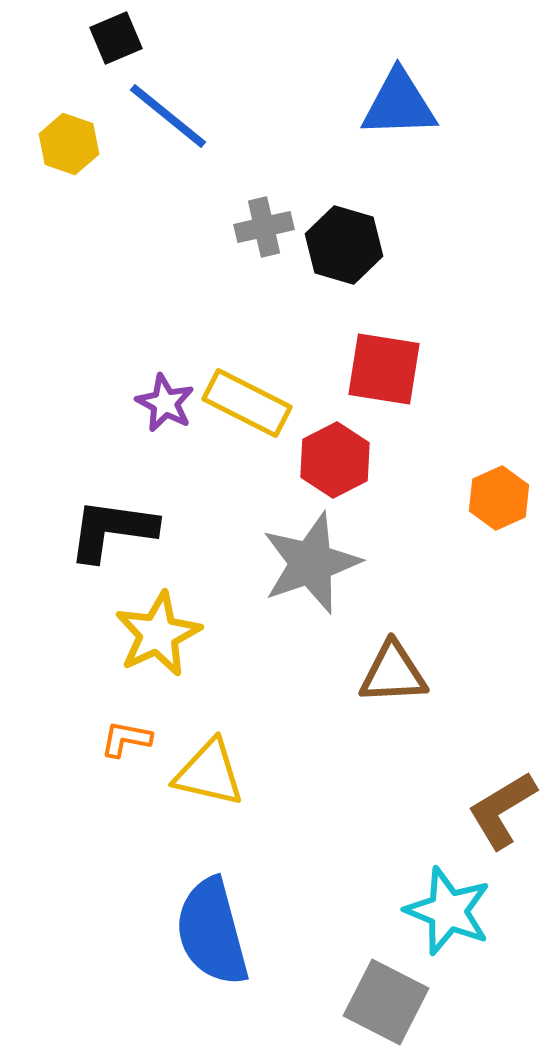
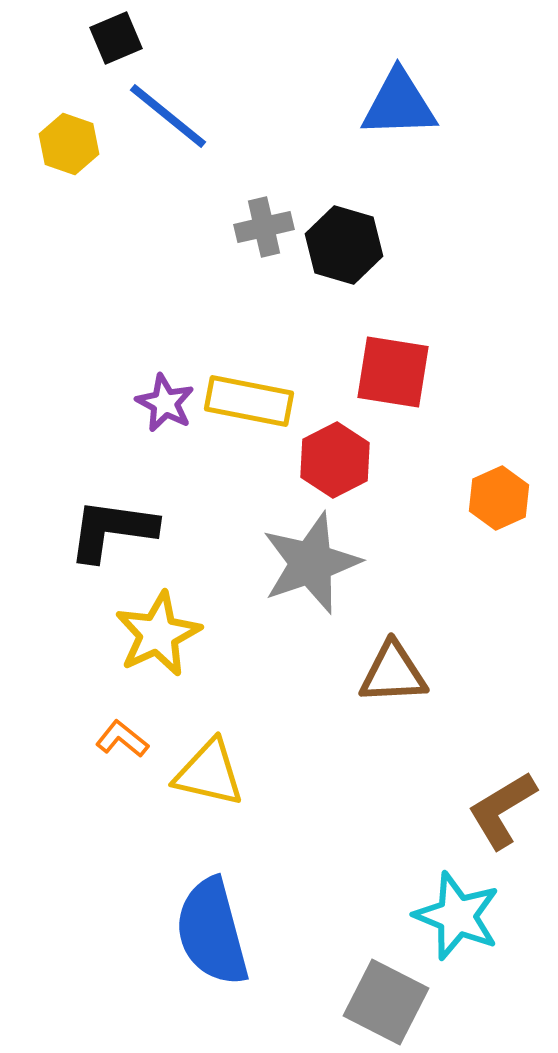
red square: moved 9 px right, 3 px down
yellow rectangle: moved 2 px right, 2 px up; rotated 16 degrees counterclockwise
orange L-shape: moved 4 px left; rotated 28 degrees clockwise
cyan star: moved 9 px right, 5 px down
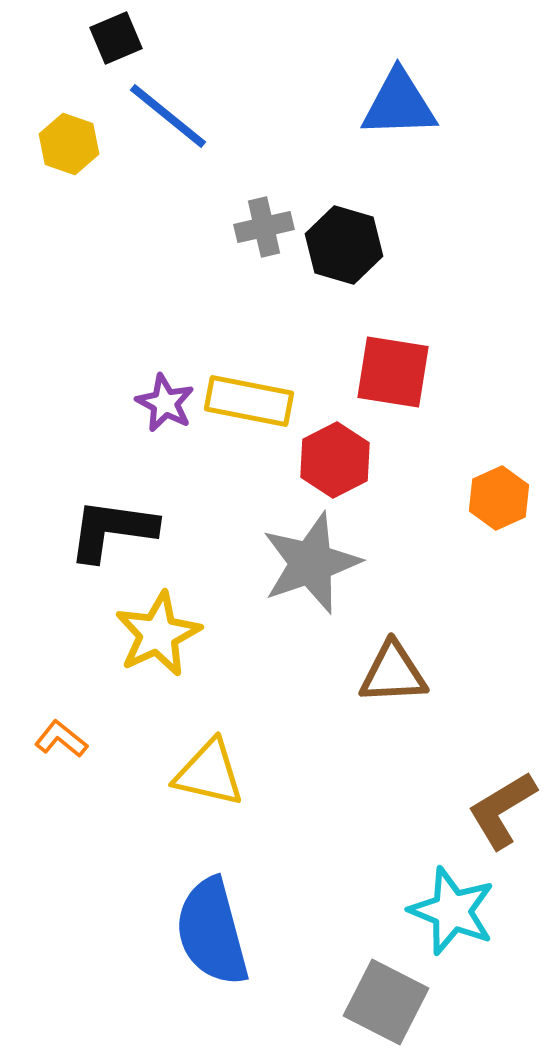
orange L-shape: moved 61 px left
cyan star: moved 5 px left, 5 px up
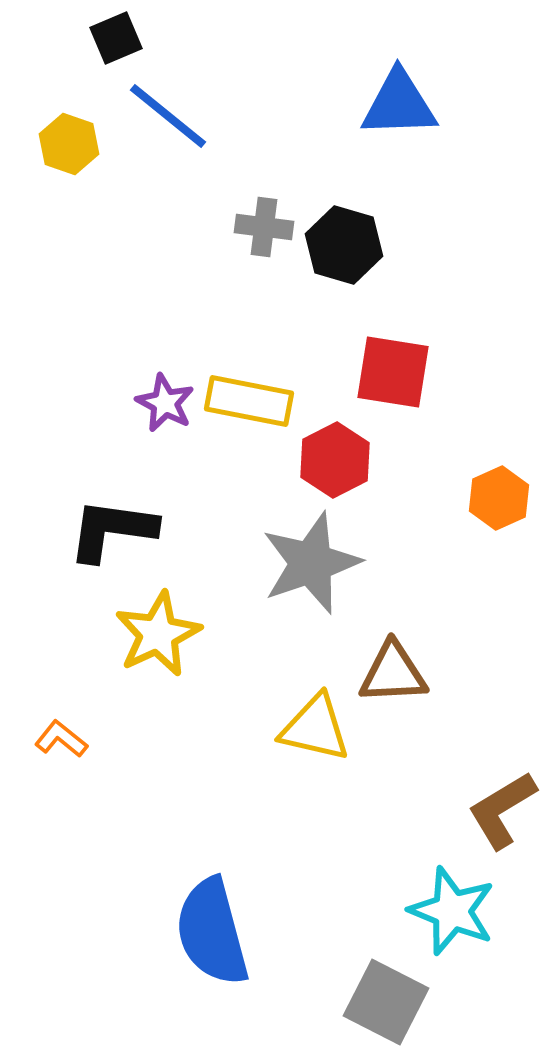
gray cross: rotated 20 degrees clockwise
yellow triangle: moved 106 px right, 45 px up
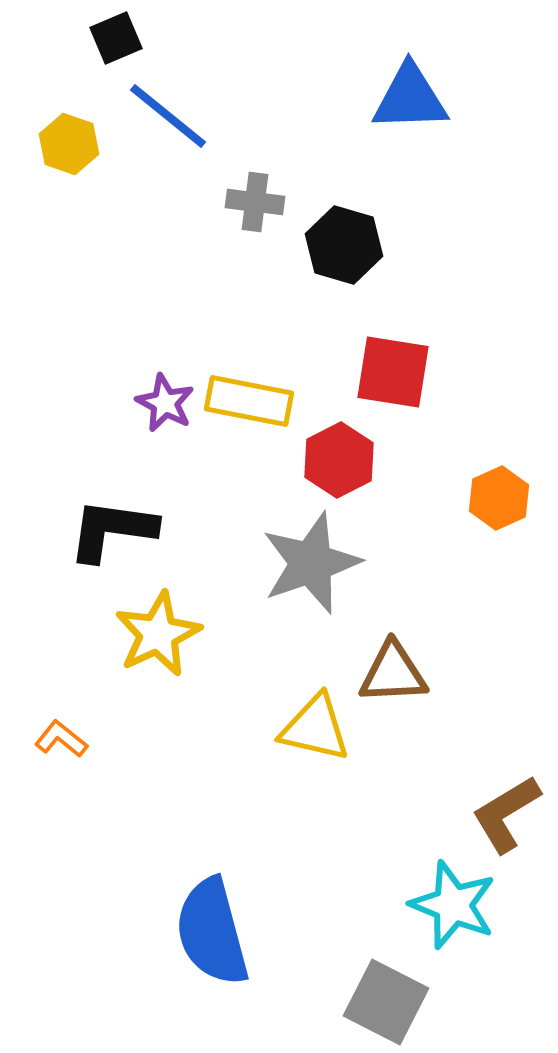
blue triangle: moved 11 px right, 6 px up
gray cross: moved 9 px left, 25 px up
red hexagon: moved 4 px right
brown L-shape: moved 4 px right, 4 px down
cyan star: moved 1 px right, 6 px up
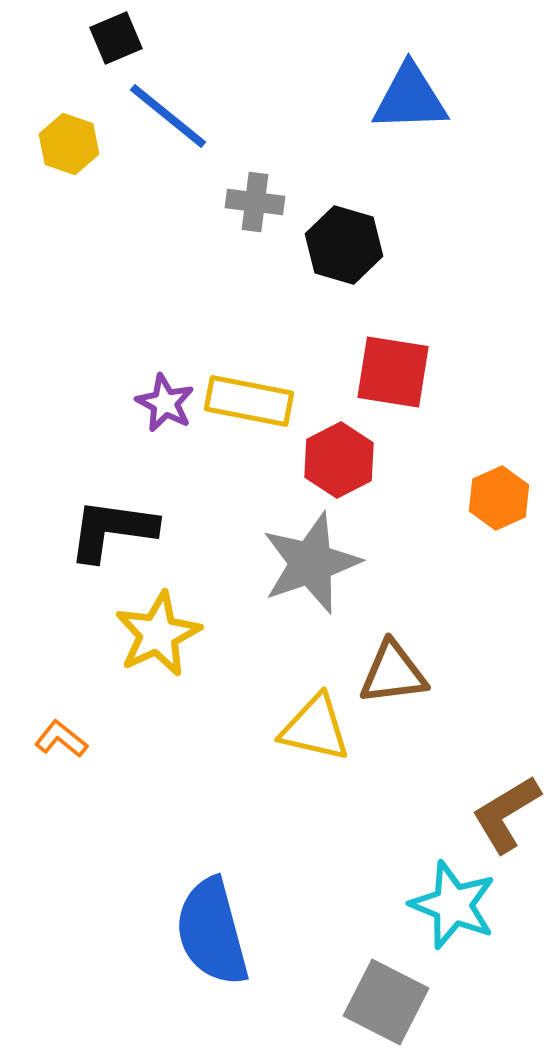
brown triangle: rotated 4 degrees counterclockwise
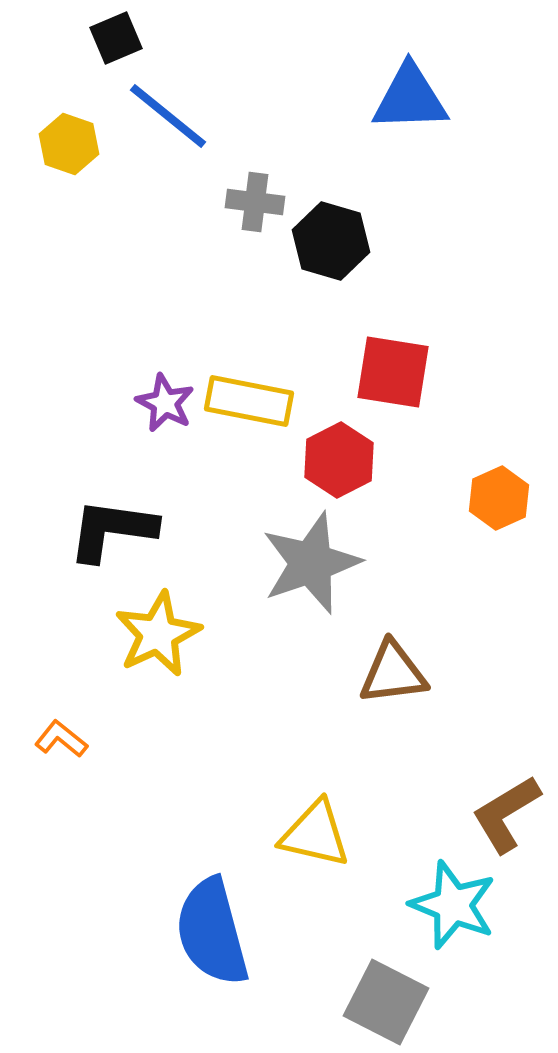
black hexagon: moved 13 px left, 4 px up
yellow triangle: moved 106 px down
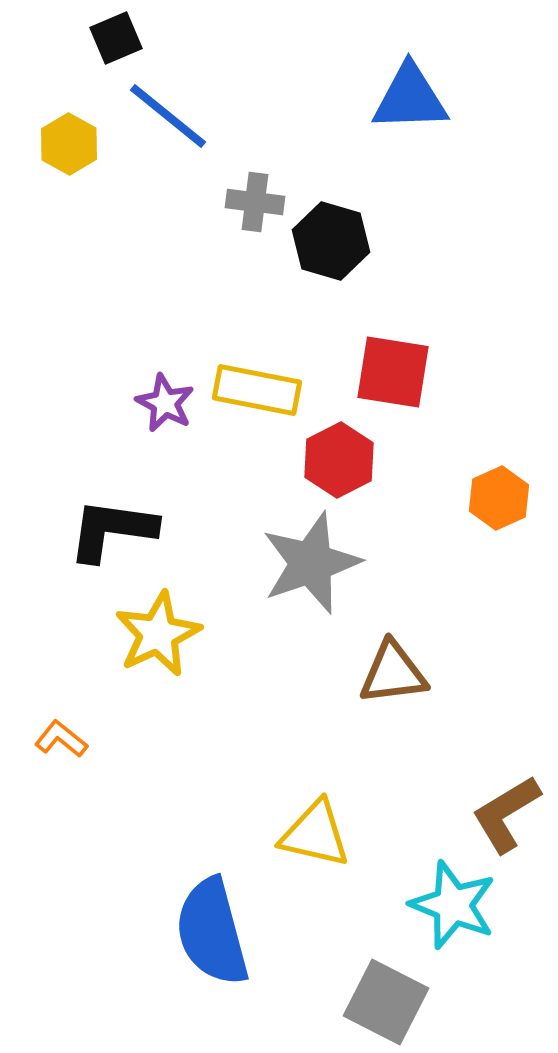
yellow hexagon: rotated 10 degrees clockwise
yellow rectangle: moved 8 px right, 11 px up
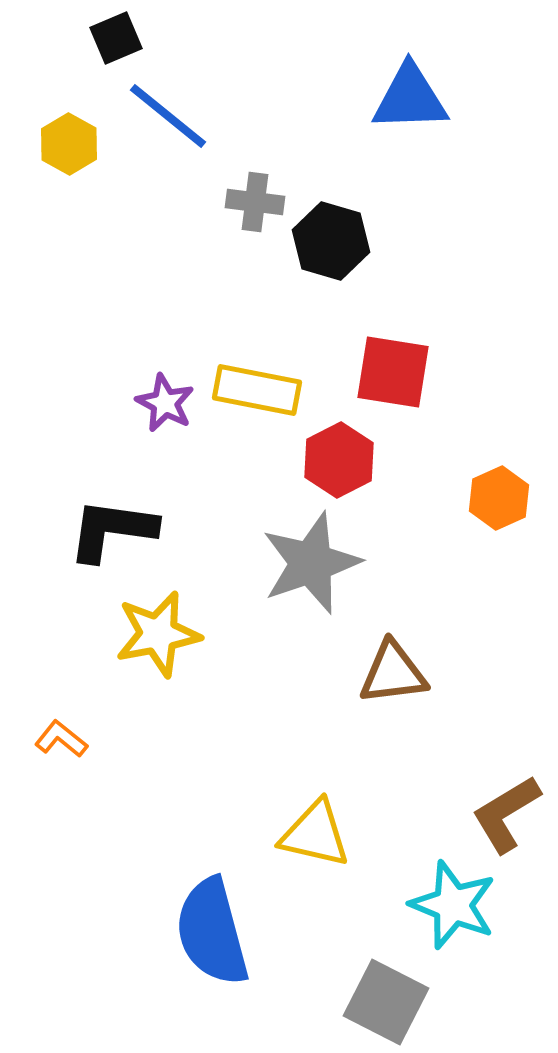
yellow star: rotated 14 degrees clockwise
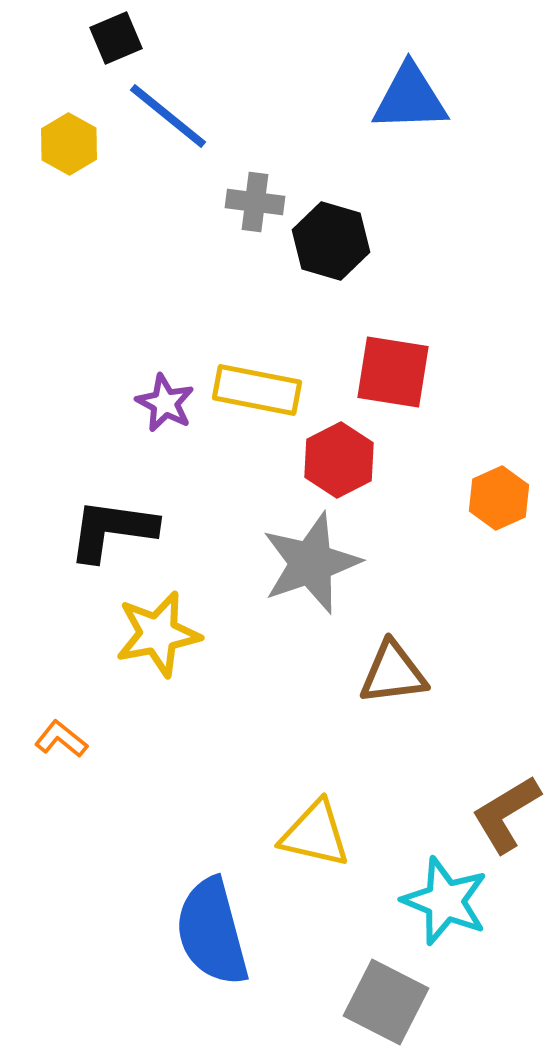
cyan star: moved 8 px left, 4 px up
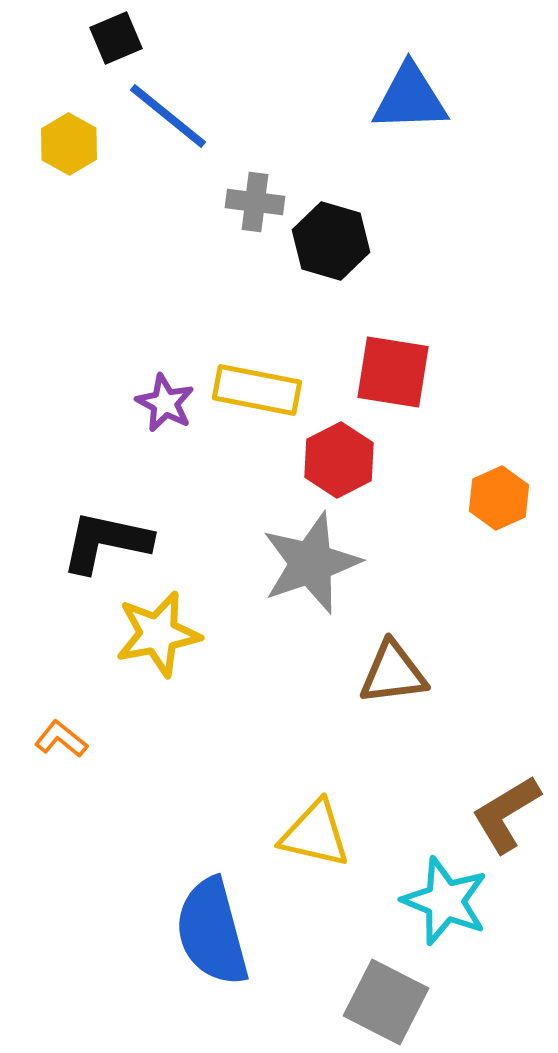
black L-shape: moved 6 px left, 12 px down; rotated 4 degrees clockwise
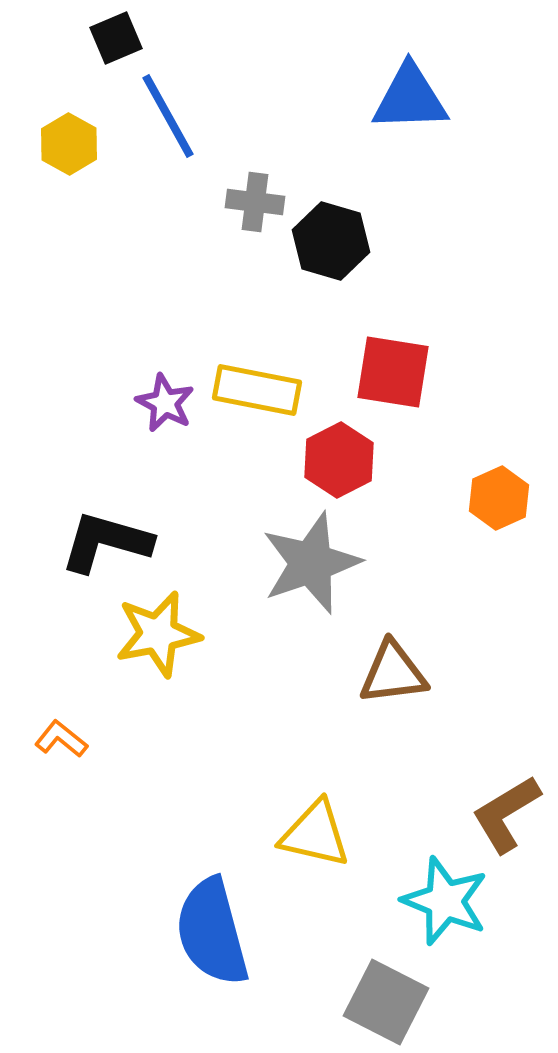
blue line: rotated 22 degrees clockwise
black L-shape: rotated 4 degrees clockwise
